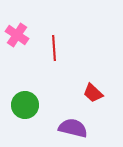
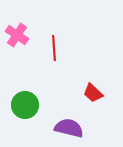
purple semicircle: moved 4 px left
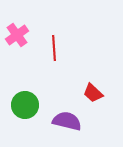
pink cross: rotated 20 degrees clockwise
purple semicircle: moved 2 px left, 7 px up
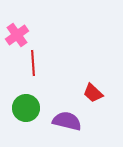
red line: moved 21 px left, 15 px down
green circle: moved 1 px right, 3 px down
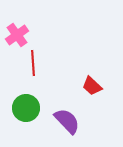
red trapezoid: moved 1 px left, 7 px up
purple semicircle: rotated 32 degrees clockwise
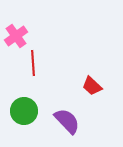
pink cross: moved 1 px left, 1 px down
green circle: moved 2 px left, 3 px down
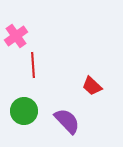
red line: moved 2 px down
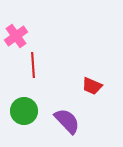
red trapezoid: rotated 20 degrees counterclockwise
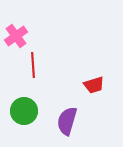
red trapezoid: moved 2 px right, 1 px up; rotated 40 degrees counterclockwise
purple semicircle: rotated 120 degrees counterclockwise
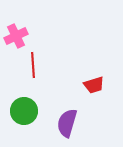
pink cross: rotated 10 degrees clockwise
purple semicircle: moved 2 px down
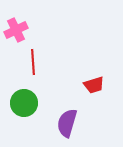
pink cross: moved 6 px up
red line: moved 3 px up
green circle: moved 8 px up
